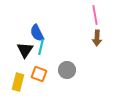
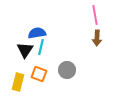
blue semicircle: rotated 108 degrees clockwise
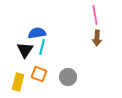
cyan line: moved 1 px right
gray circle: moved 1 px right, 7 px down
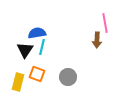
pink line: moved 10 px right, 8 px down
brown arrow: moved 2 px down
orange square: moved 2 px left
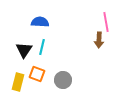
pink line: moved 1 px right, 1 px up
blue semicircle: moved 3 px right, 11 px up; rotated 12 degrees clockwise
brown arrow: moved 2 px right
black triangle: moved 1 px left
gray circle: moved 5 px left, 3 px down
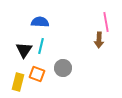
cyan line: moved 1 px left, 1 px up
gray circle: moved 12 px up
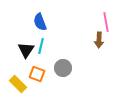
blue semicircle: rotated 114 degrees counterclockwise
black triangle: moved 2 px right
yellow rectangle: moved 2 px down; rotated 60 degrees counterclockwise
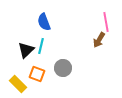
blue semicircle: moved 4 px right
brown arrow: rotated 28 degrees clockwise
black triangle: rotated 12 degrees clockwise
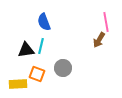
black triangle: rotated 36 degrees clockwise
yellow rectangle: rotated 48 degrees counterclockwise
